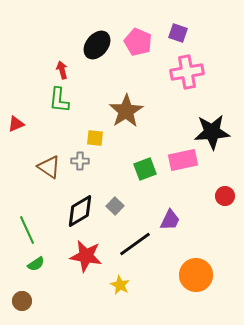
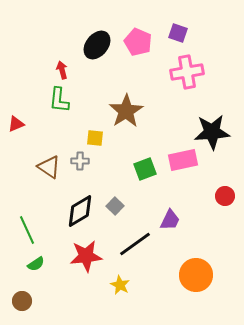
red star: rotated 16 degrees counterclockwise
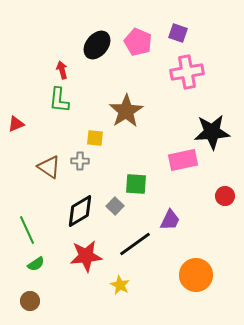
green square: moved 9 px left, 15 px down; rotated 25 degrees clockwise
brown circle: moved 8 px right
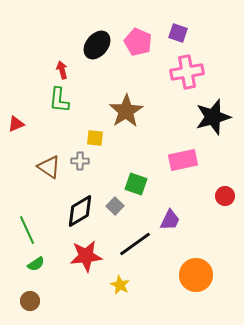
black star: moved 1 px right, 15 px up; rotated 12 degrees counterclockwise
green square: rotated 15 degrees clockwise
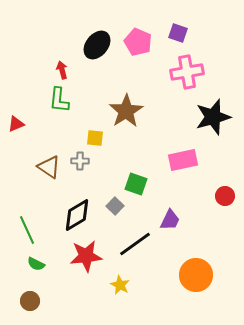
black diamond: moved 3 px left, 4 px down
green semicircle: rotated 60 degrees clockwise
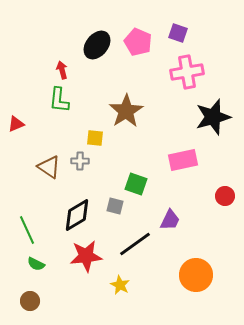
gray square: rotated 30 degrees counterclockwise
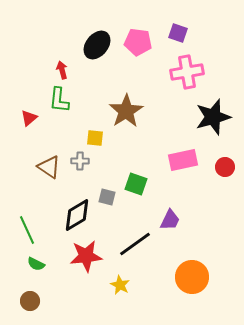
pink pentagon: rotated 16 degrees counterclockwise
red triangle: moved 13 px right, 6 px up; rotated 18 degrees counterclockwise
red circle: moved 29 px up
gray square: moved 8 px left, 9 px up
orange circle: moved 4 px left, 2 px down
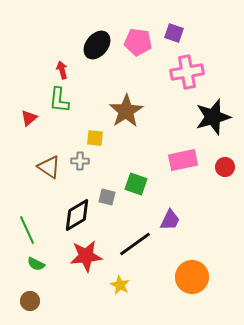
purple square: moved 4 px left
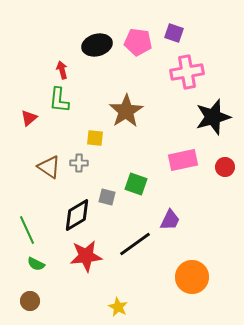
black ellipse: rotated 36 degrees clockwise
gray cross: moved 1 px left, 2 px down
yellow star: moved 2 px left, 22 px down
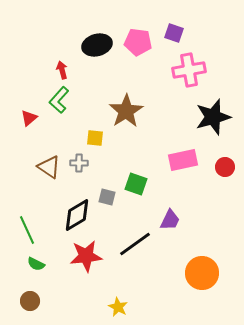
pink cross: moved 2 px right, 2 px up
green L-shape: rotated 36 degrees clockwise
orange circle: moved 10 px right, 4 px up
